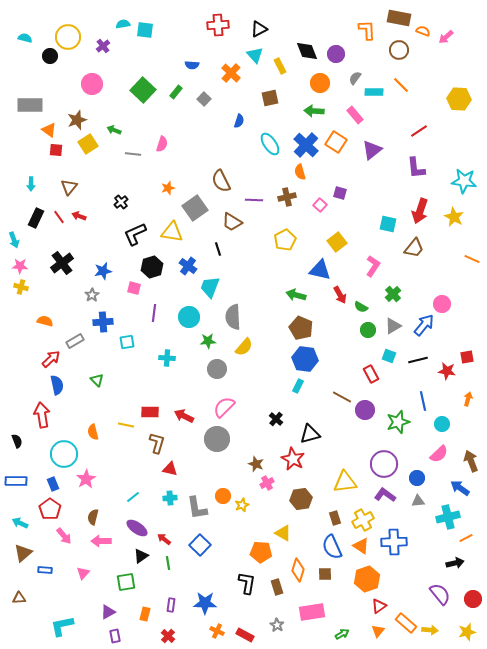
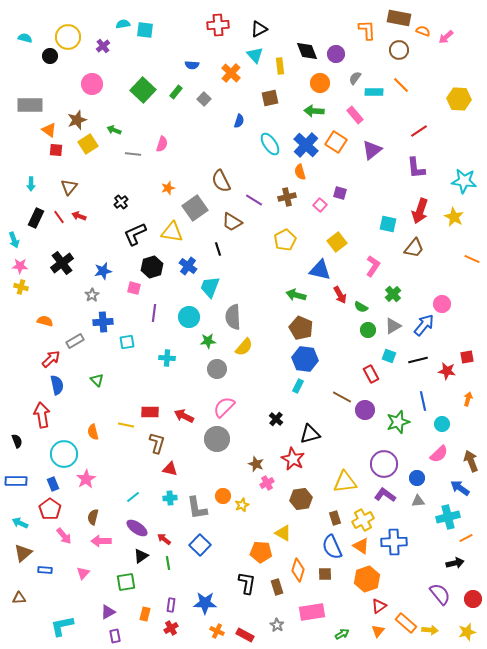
yellow rectangle at (280, 66): rotated 21 degrees clockwise
purple line at (254, 200): rotated 30 degrees clockwise
red cross at (168, 636): moved 3 px right, 8 px up; rotated 16 degrees clockwise
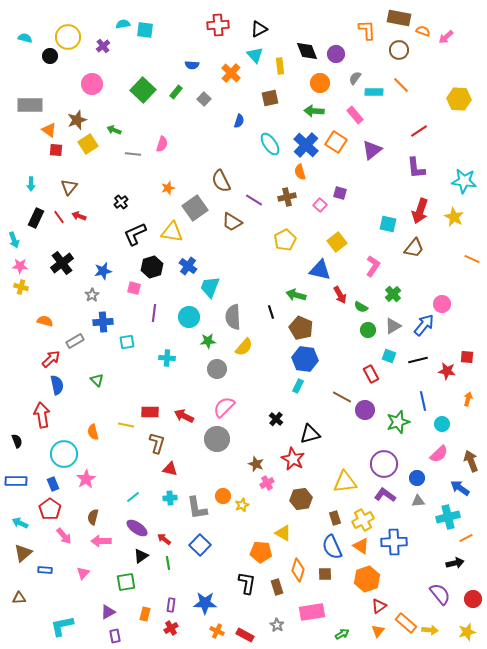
black line at (218, 249): moved 53 px right, 63 px down
red square at (467, 357): rotated 16 degrees clockwise
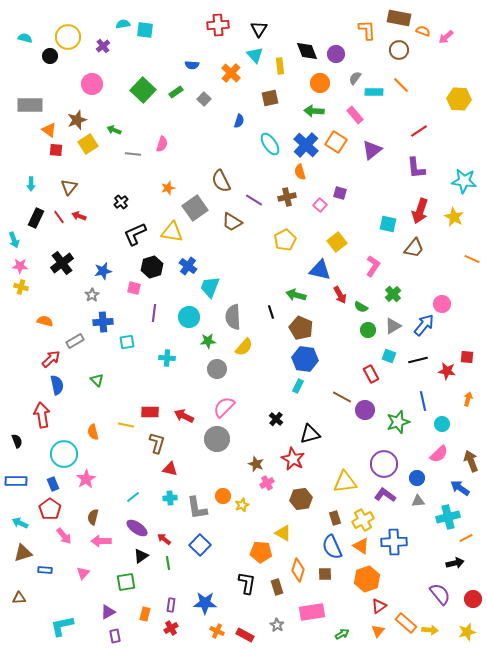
black triangle at (259, 29): rotated 30 degrees counterclockwise
green rectangle at (176, 92): rotated 16 degrees clockwise
brown triangle at (23, 553): rotated 24 degrees clockwise
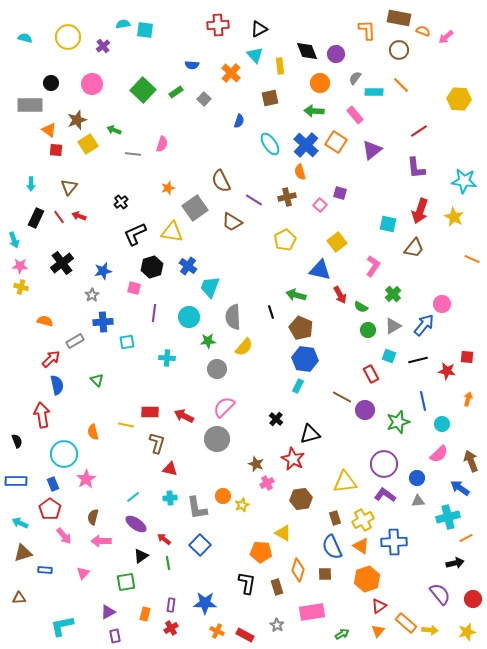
black triangle at (259, 29): rotated 30 degrees clockwise
black circle at (50, 56): moved 1 px right, 27 px down
purple ellipse at (137, 528): moved 1 px left, 4 px up
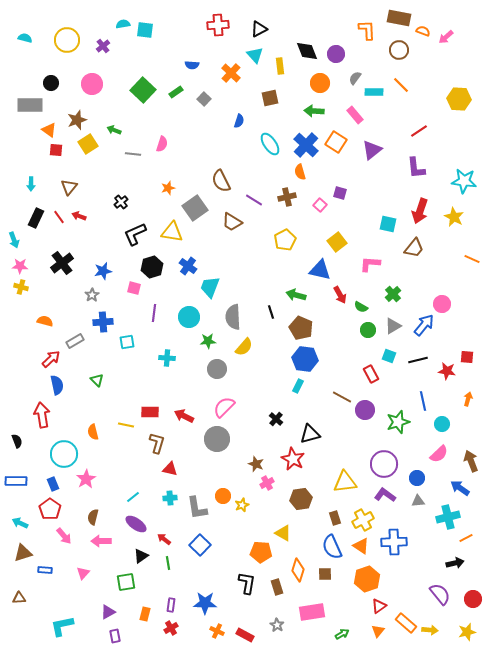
yellow circle at (68, 37): moved 1 px left, 3 px down
pink L-shape at (373, 266): moved 3 px left, 2 px up; rotated 120 degrees counterclockwise
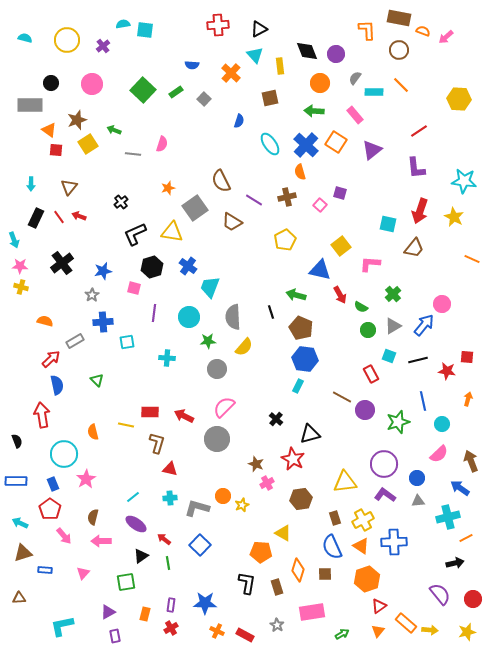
yellow square at (337, 242): moved 4 px right, 4 px down
gray L-shape at (197, 508): rotated 115 degrees clockwise
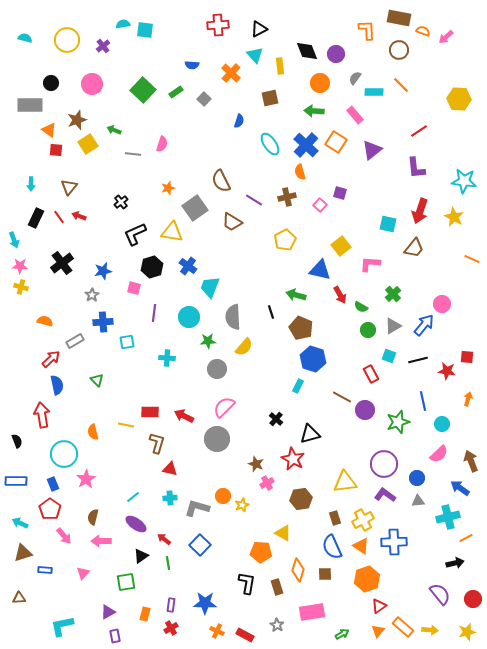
blue hexagon at (305, 359): moved 8 px right; rotated 10 degrees clockwise
orange rectangle at (406, 623): moved 3 px left, 4 px down
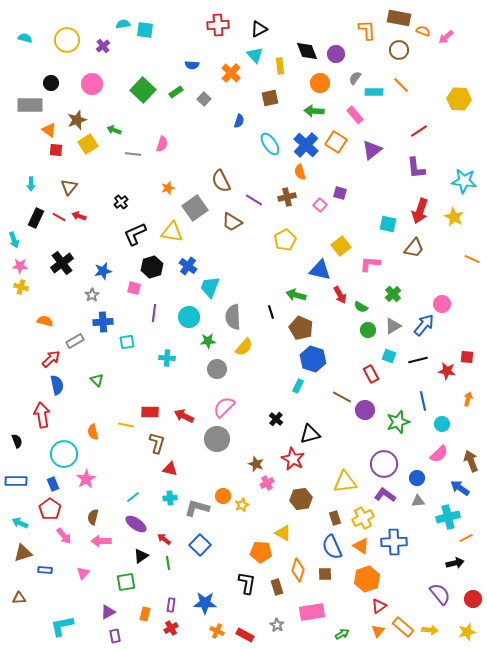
red line at (59, 217): rotated 24 degrees counterclockwise
yellow cross at (363, 520): moved 2 px up
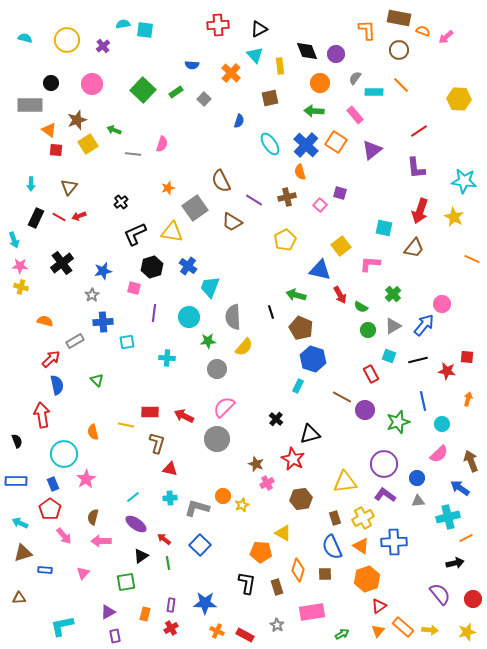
red arrow at (79, 216): rotated 40 degrees counterclockwise
cyan square at (388, 224): moved 4 px left, 4 px down
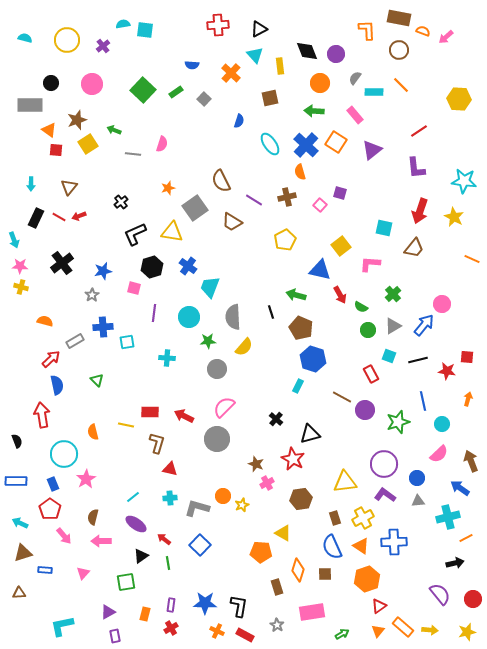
blue cross at (103, 322): moved 5 px down
black L-shape at (247, 583): moved 8 px left, 23 px down
brown triangle at (19, 598): moved 5 px up
